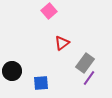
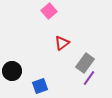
blue square: moved 1 px left, 3 px down; rotated 14 degrees counterclockwise
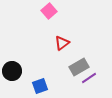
gray rectangle: moved 6 px left, 4 px down; rotated 24 degrees clockwise
purple line: rotated 21 degrees clockwise
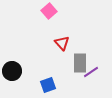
red triangle: rotated 35 degrees counterclockwise
gray rectangle: moved 1 px right, 4 px up; rotated 60 degrees counterclockwise
purple line: moved 2 px right, 6 px up
blue square: moved 8 px right, 1 px up
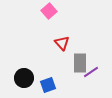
black circle: moved 12 px right, 7 px down
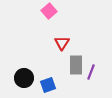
red triangle: rotated 14 degrees clockwise
gray rectangle: moved 4 px left, 2 px down
purple line: rotated 35 degrees counterclockwise
